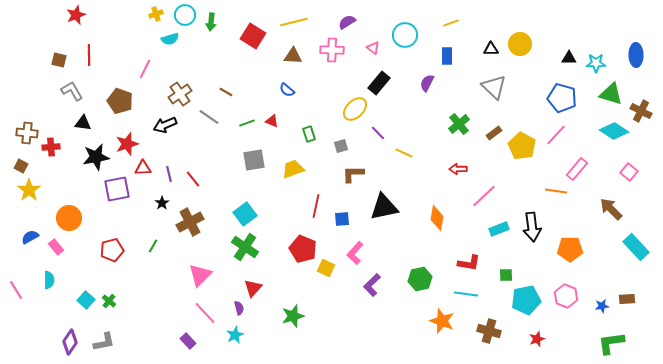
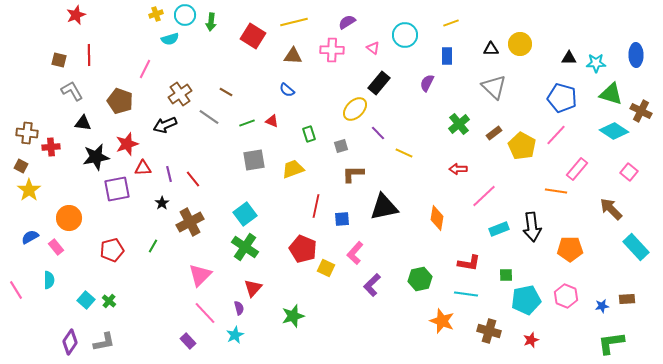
red star at (537, 339): moved 6 px left, 1 px down
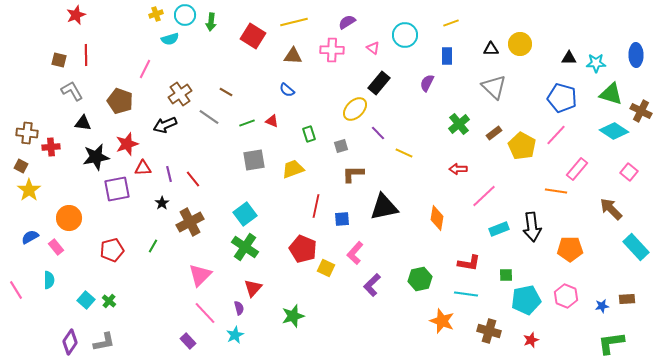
red line at (89, 55): moved 3 px left
